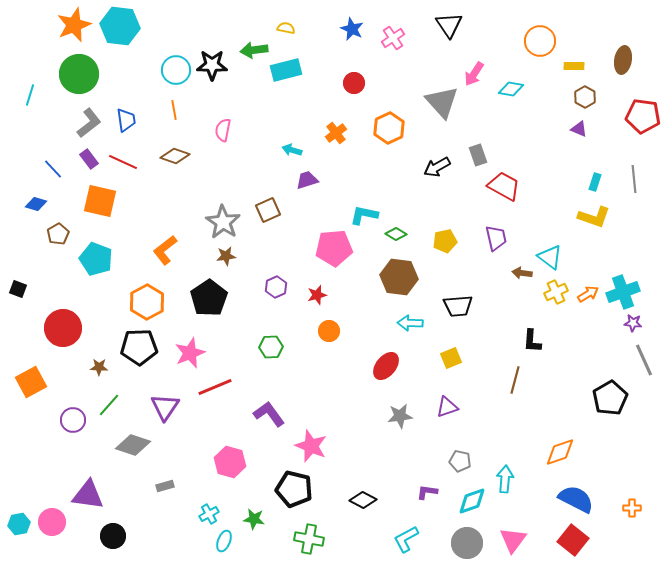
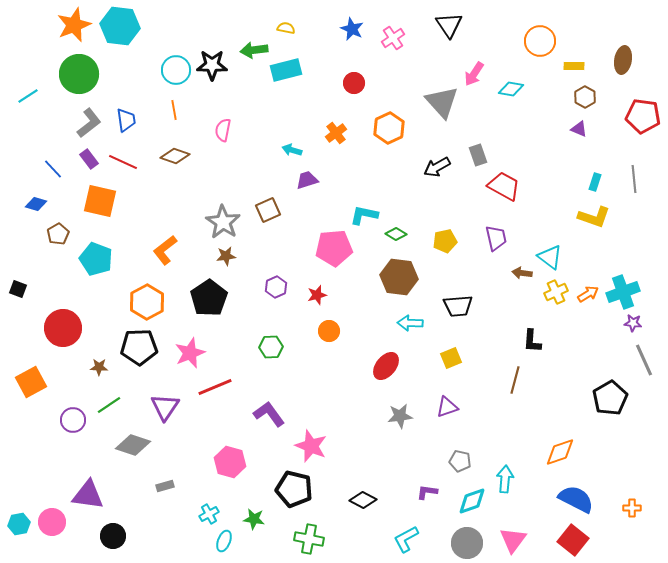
cyan line at (30, 95): moved 2 px left, 1 px down; rotated 40 degrees clockwise
green line at (109, 405): rotated 15 degrees clockwise
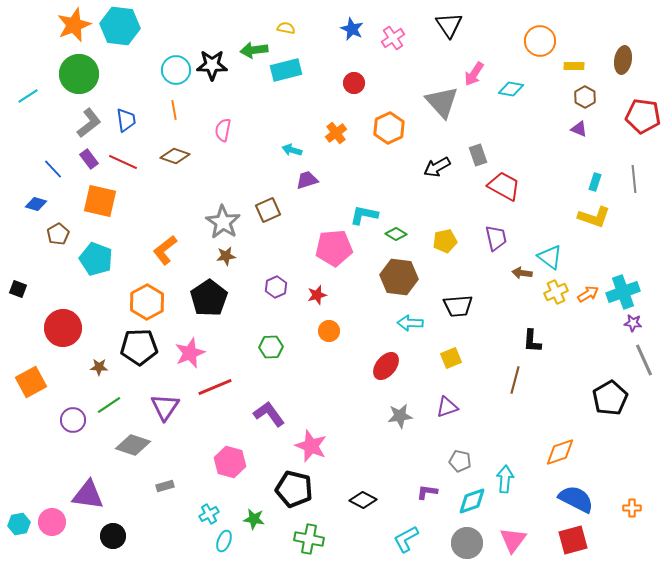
red square at (573, 540): rotated 36 degrees clockwise
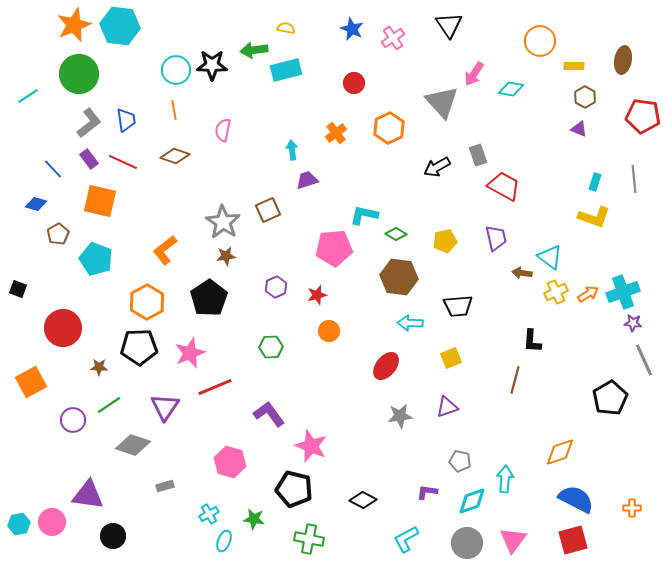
cyan arrow at (292, 150): rotated 66 degrees clockwise
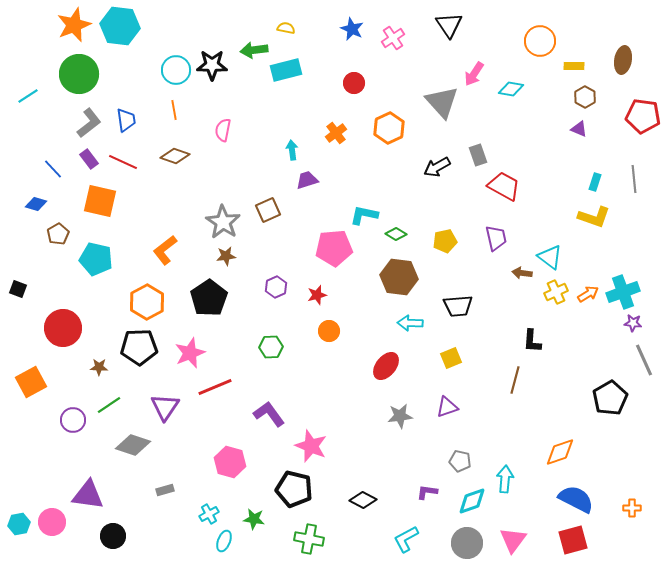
cyan pentagon at (96, 259): rotated 8 degrees counterclockwise
gray rectangle at (165, 486): moved 4 px down
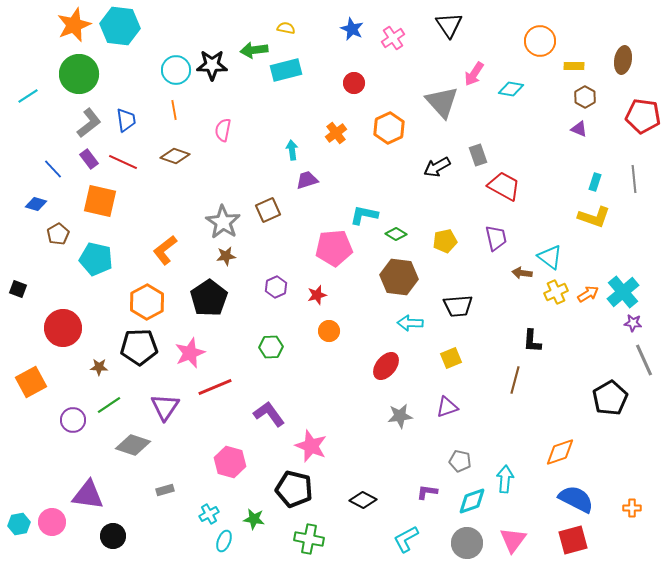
cyan cross at (623, 292): rotated 20 degrees counterclockwise
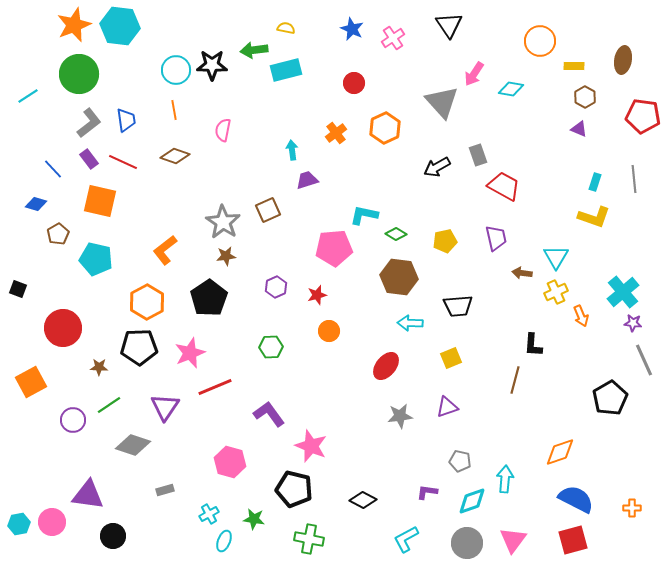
orange hexagon at (389, 128): moved 4 px left
cyan triangle at (550, 257): moved 6 px right; rotated 24 degrees clockwise
orange arrow at (588, 294): moved 7 px left, 22 px down; rotated 100 degrees clockwise
black L-shape at (532, 341): moved 1 px right, 4 px down
